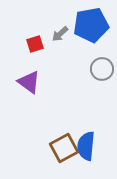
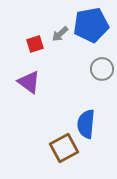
blue semicircle: moved 22 px up
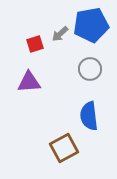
gray circle: moved 12 px left
purple triangle: rotated 40 degrees counterclockwise
blue semicircle: moved 3 px right, 8 px up; rotated 12 degrees counterclockwise
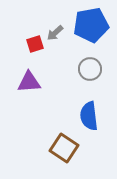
gray arrow: moved 5 px left, 1 px up
brown square: rotated 28 degrees counterclockwise
